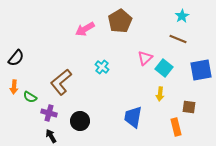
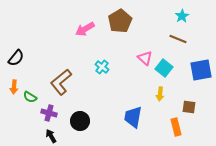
pink triangle: rotated 35 degrees counterclockwise
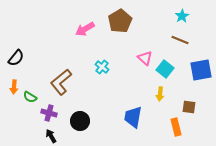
brown line: moved 2 px right, 1 px down
cyan square: moved 1 px right, 1 px down
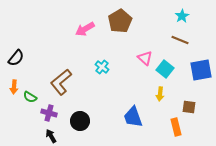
blue trapezoid: rotated 30 degrees counterclockwise
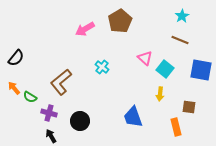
blue square: rotated 20 degrees clockwise
orange arrow: moved 1 px down; rotated 136 degrees clockwise
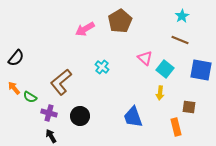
yellow arrow: moved 1 px up
black circle: moved 5 px up
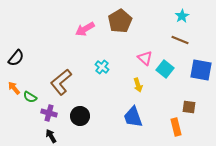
yellow arrow: moved 22 px left, 8 px up; rotated 24 degrees counterclockwise
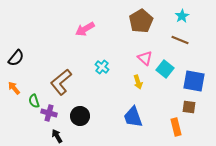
brown pentagon: moved 21 px right
blue square: moved 7 px left, 11 px down
yellow arrow: moved 3 px up
green semicircle: moved 4 px right, 4 px down; rotated 40 degrees clockwise
black arrow: moved 6 px right
